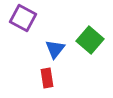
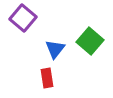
purple square: rotated 12 degrees clockwise
green square: moved 1 px down
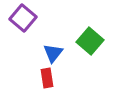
blue triangle: moved 2 px left, 4 px down
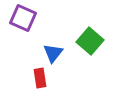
purple square: rotated 16 degrees counterclockwise
red rectangle: moved 7 px left
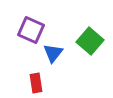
purple square: moved 8 px right, 12 px down
red rectangle: moved 4 px left, 5 px down
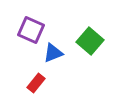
blue triangle: rotated 30 degrees clockwise
red rectangle: rotated 48 degrees clockwise
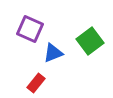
purple square: moved 1 px left, 1 px up
green square: rotated 12 degrees clockwise
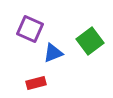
red rectangle: rotated 36 degrees clockwise
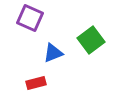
purple square: moved 11 px up
green square: moved 1 px right, 1 px up
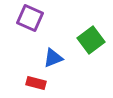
blue triangle: moved 5 px down
red rectangle: rotated 30 degrees clockwise
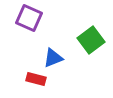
purple square: moved 1 px left
red rectangle: moved 4 px up
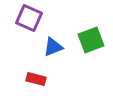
green square: rotated 16 degrees clockwise
blue triangle: moved 11 px up
